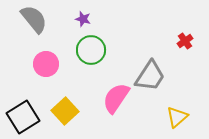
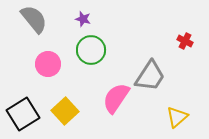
red cross: rotated 28 degrees counterclockwise
pink circle: moved 2 px right
black square: moved 3 px up
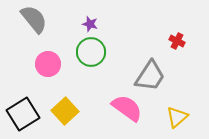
purple star: moved 7 px right, 5 px down
red cross: moved 8 px left
green circle: moved 2 px down
pink semicircle: moved 11 px right, 10 px down; rotated 92 degrees clockwise
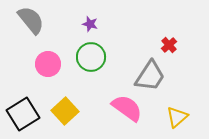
gray semicircle: moved 3 px left, 1 px down
red cross: moved 8 px left, 4 px down; rotated 21 degrees clockwise
green circle: moved 5 px down
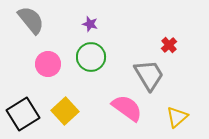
gray trapezoid: moved 1 px left, 1 px up; rotated 64 degrees counterclockwise
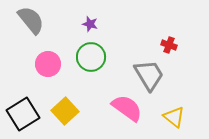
red cross: rotated 28 degrees counterclockwise
yellow triangle: moved 3 px left; rotated 40 degrees counterclockwise
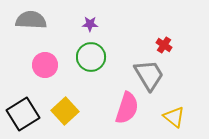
gray semicircle: rotated 48 degrees counterclockwise
purple star: rotated 14 degrees counterclockwise
red cross: moved 5 px left; rotated 14 degrees clockwise
pink circle: moved 3 px left, 1 px down
pink semicircle: rotated 72 degrees clockwise
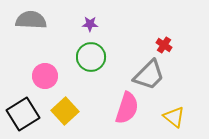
pink circle: moved 11 px down
gray trapezoid: rotated 76 degrees clockwise
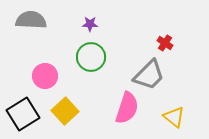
red cross: moved 1 px right, 2 px up
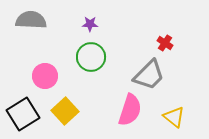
pink semicircle: moved 3 px right, 2 px down
